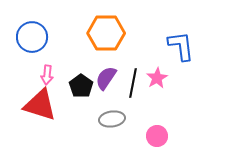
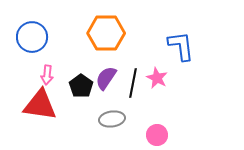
pink star: rotated 15 degrees counterclockwise
red triangle: rotated 9 degrees counterclockwise
pink circle: moved 1 px up
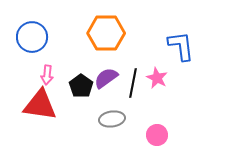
purple semicircle: rotated 20 degrees clockwise
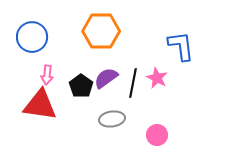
orange hexagon: moved 5 px left, 2 px up
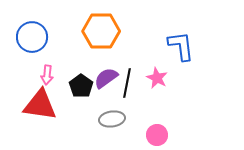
black line: moved 6 px left
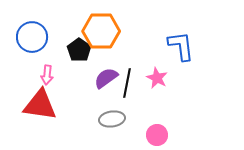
black pentagon: moved 2 px left, 36 px up
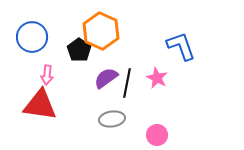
orange hexagon: rotated 24 degrees clockwise
blue L-shape: rotated 12 degrees counterclockwise
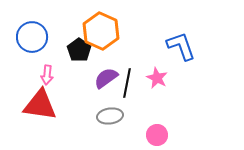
gray ellipse: moved 2 px left, 3 px up
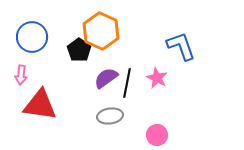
pink arrow: moved 26 px left
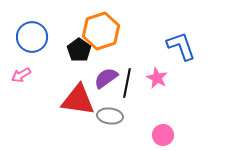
orange hexagon: rotated 18 degrees clockwise
pink arrow: rotated 54 degrees clockwise
red triangle: moved 38 px right, 5 px up
gray ellipse: rotated 15 degrees clockwise
pink circle: moved 6 px right
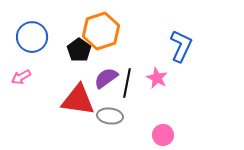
blue L-shape: rotated 44 degrees clockwise
pink arrow: moved 2 px down
